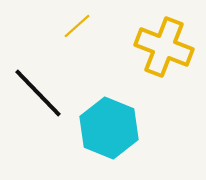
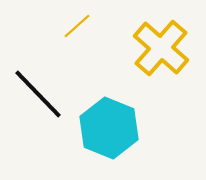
yellow cross: moved 3 px left, 1 px down; rotated 20 degrees clockwise
black line: moved 1 px down
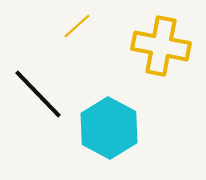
yellow cross: moved 2 px up; rotated 30 degrees counterclockwise
cyan hexagon: rotated 6 degrees clockwise
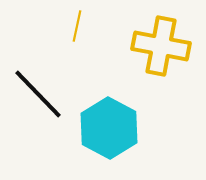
yellow line: rotated 36 degrees counterclockwise
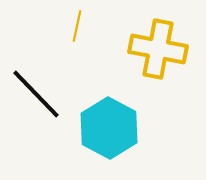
yellow cross: moved 3 px left, 3 px down
black line: moved 2 px left
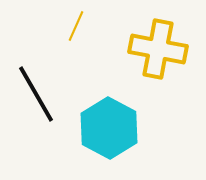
yellow line: moved 1 px left; rotated 12 degrees clockwise
black line: rotated 14 degrees clockwise
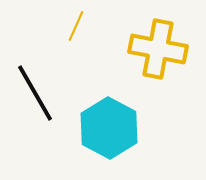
black line: moved 1 px left, 1 px up
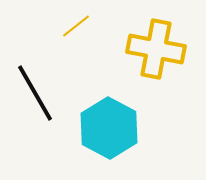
yellow line: rotated 28 degrees clockwise
yellow cross: moved 2 px left
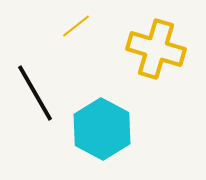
yellow cross: rotated 6 degrees clockwise
cyan hexagon: moved 7 px left, 1 px down
